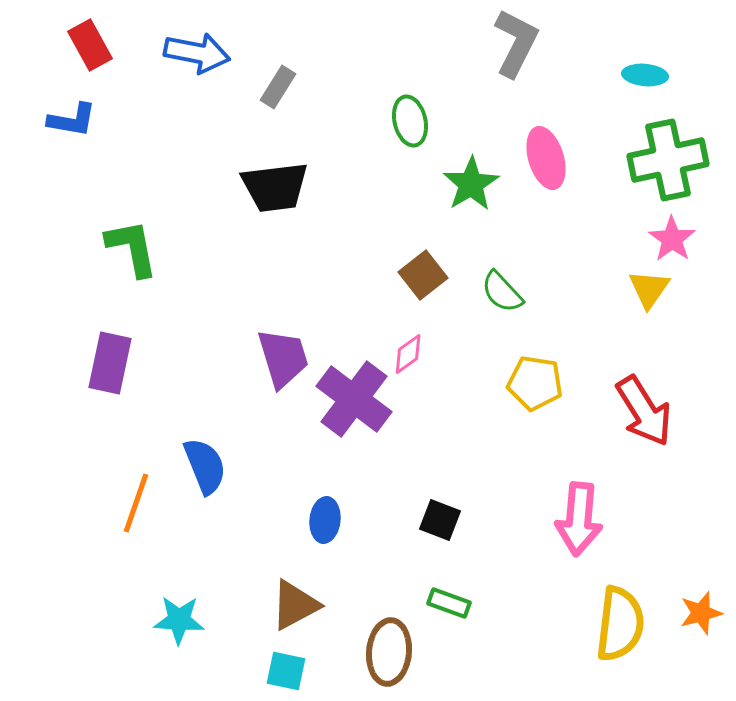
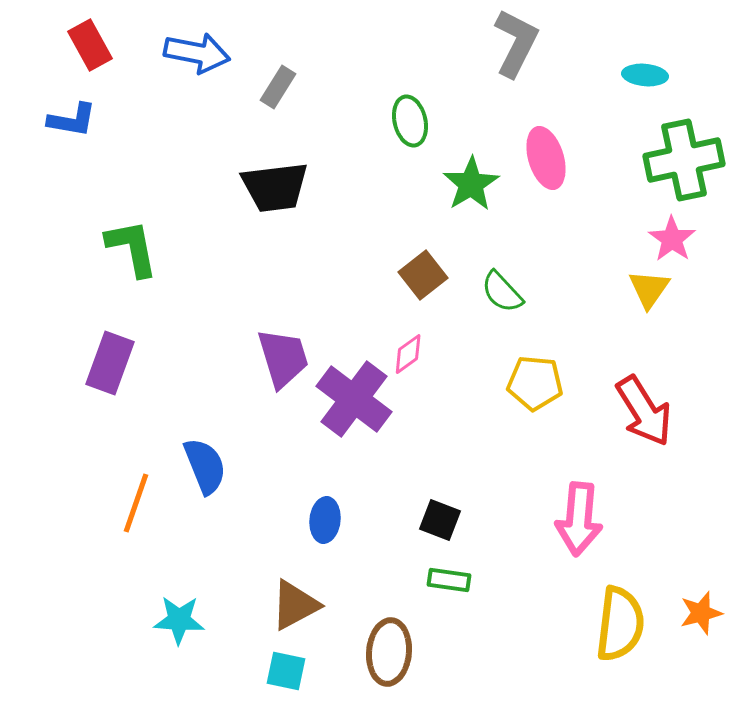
green cross: moved 16 px right
purple rectangle: rotated 8 degrees clockwise
yellow pentagon: rotated 4 degrees counterclockwise
green rectangle: moved 23 px up; rotated 12 degrees counterclockwise
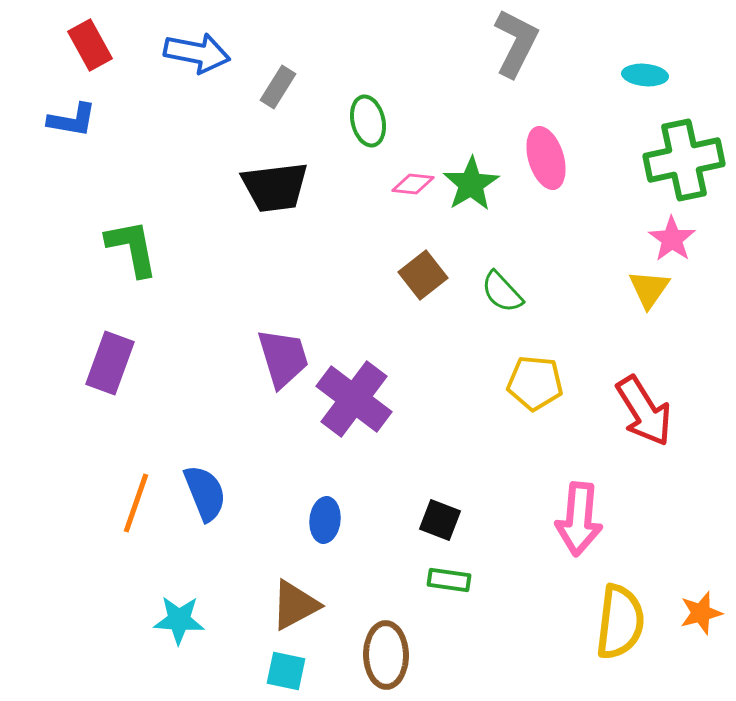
green ellipse: moved 42 px left
pink diamond: moved 5 px right, 170 px up; rotated 42 degrees clockwise
blue semicircle: moved 27 px down
yellow semicircle: moved 2 px up
brown ellipse: moved 3 px left, 3 px down; rotated 6 degrees counterclockwise
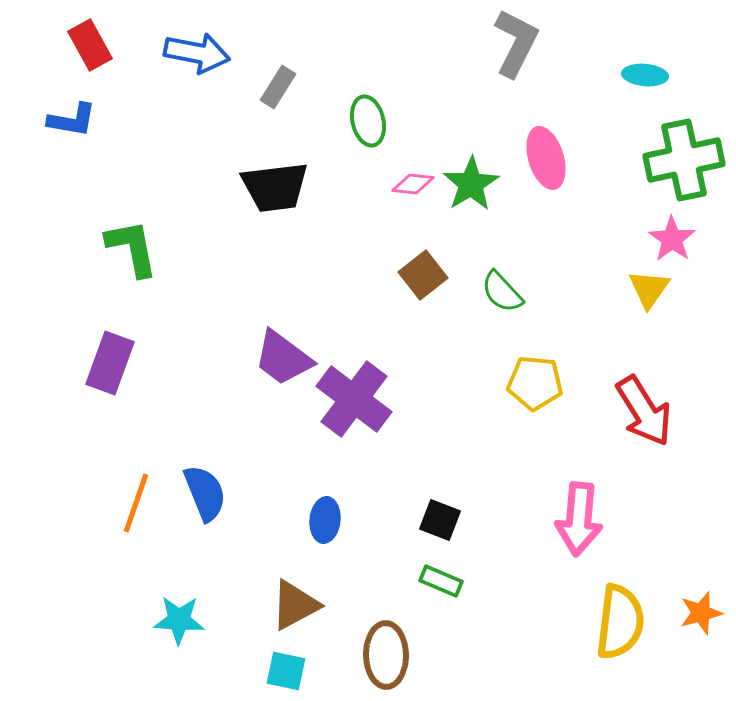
purple trapezoid: rotated 144 degrees clockwise
green rectangle: moved 8 px left, 1 px down; rotated 15 degrees clockwise
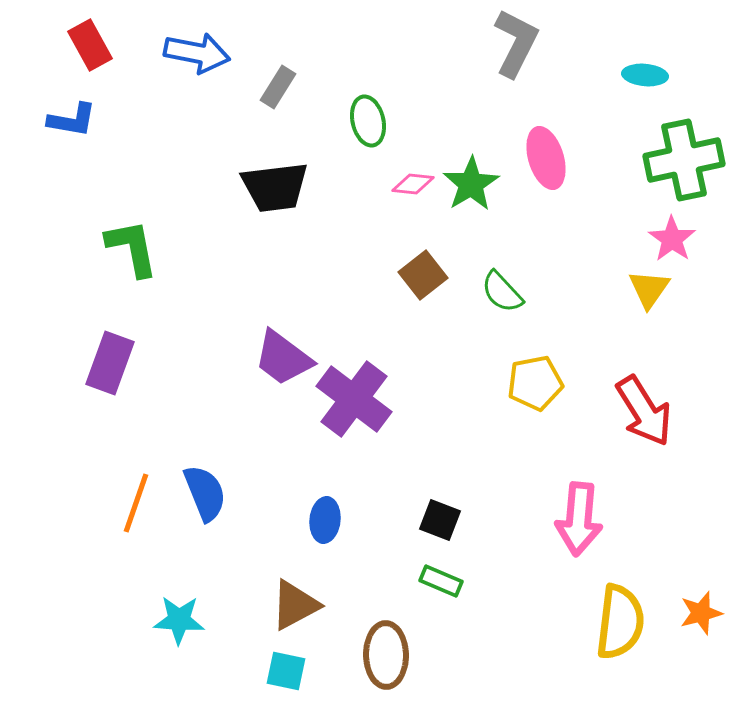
yellow pentagon: rotated 16 degrees counterclockwise
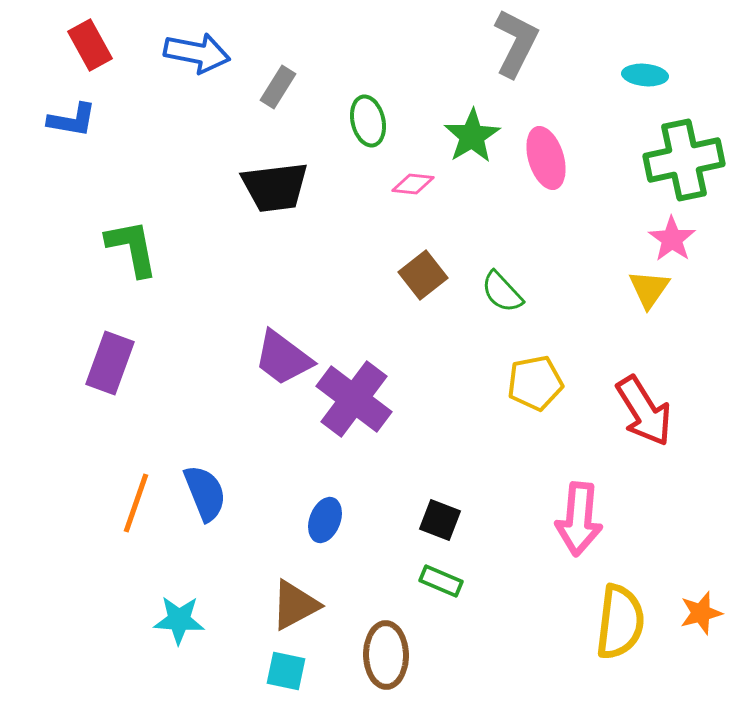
green star: moved 1 px right, 48 px up
blue ellipse: rotated 15 degrees clockwise
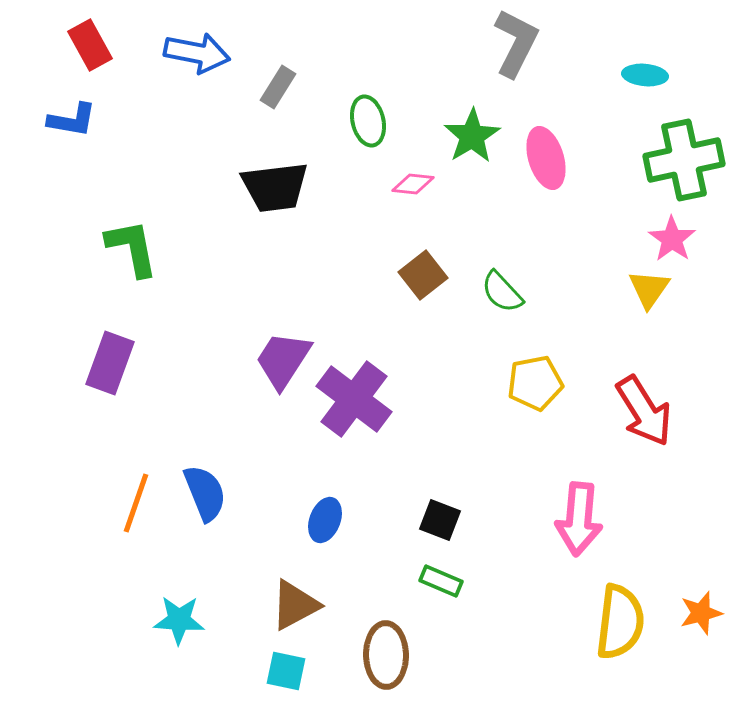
purple trapezoid: moved 2 px down; rotated 86 degrees clockwise
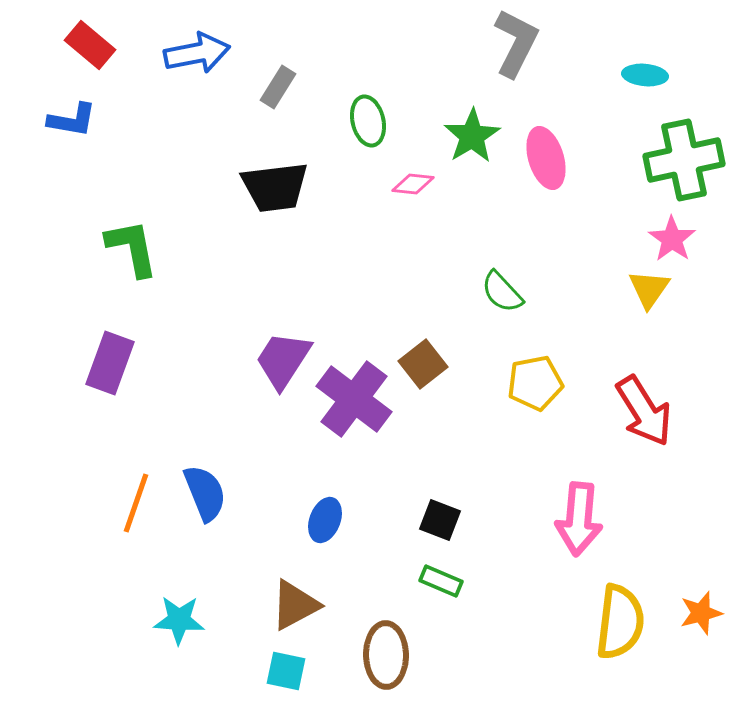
red rectangle: rotated 21 degrees counterclockwise
blue arrow: rotated 22 degrees counterclockwise
brown square: moved 89 px down
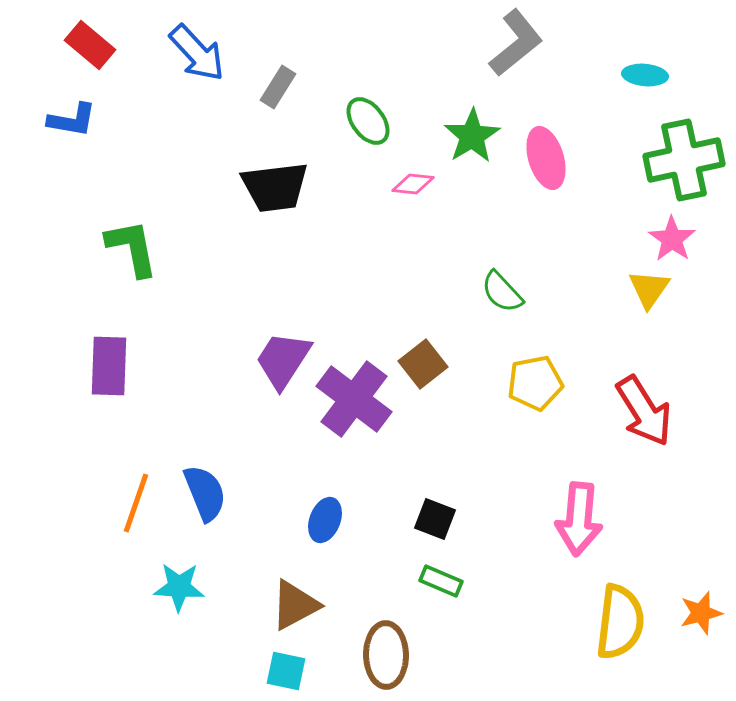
gray L-shape: rotated 24 degrees clockwise
blue arrow: rotated 58 degrees clockwise
green ellipse: rotated 24 degrees counterclockwise
purple rectangle: moved 1 px left, 3 px down; rotated 18 degrees counterclockwise
black square: moved 5 px left, 1 px up
cyan star: moved 33 px up
